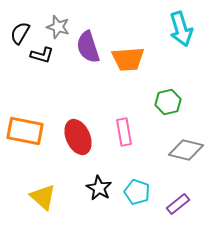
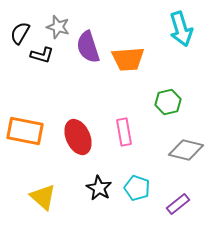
cyan pentagon: moved 4 px up
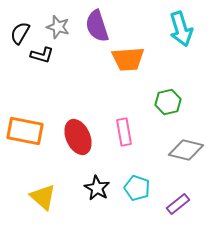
purple semicircle: moved 9 px right, 21 px up
black star: moved 2 px left
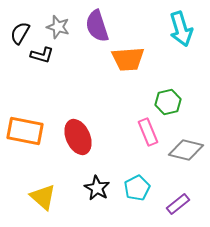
pink rectangle: moved 24 px right; rotated 12 degrees counterclockwise
cyan pentagon: rotated 25 degrees clockwise
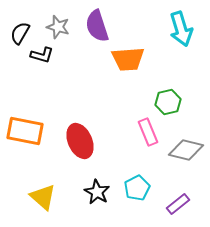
red ellipse: moved 2 px right, 4 px down
black star: moved 4 px down
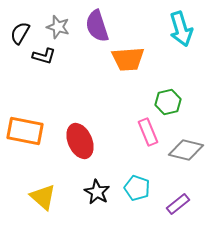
black L-shape: moved 2 px right, 1 px down
cyan pentagon: rotated 25 degrees counterclockwise
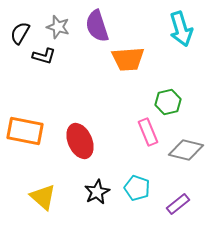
black star: rotated 15 degrees clockwise
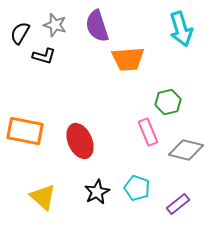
gray star: moved 3 px left, 2 px up
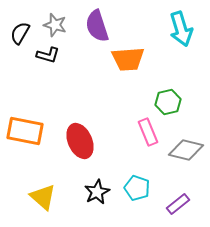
black L-shape: moved 4 px right, 1 px up
